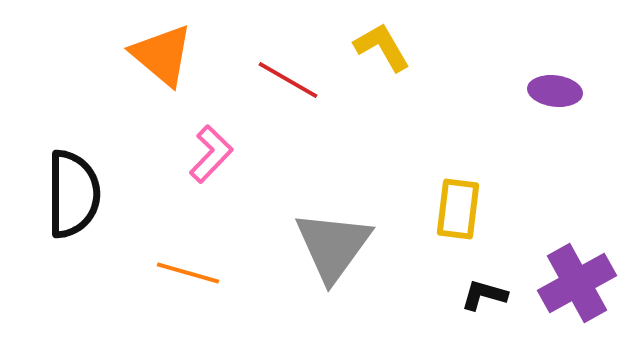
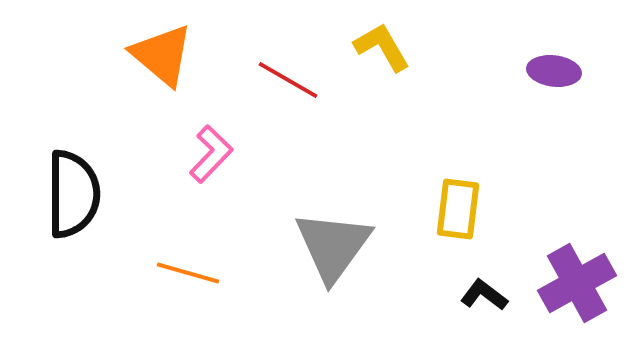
purple ellipse: moved 1 px left, 20 px up
black L-shape: rotated 21 degrees clockwise
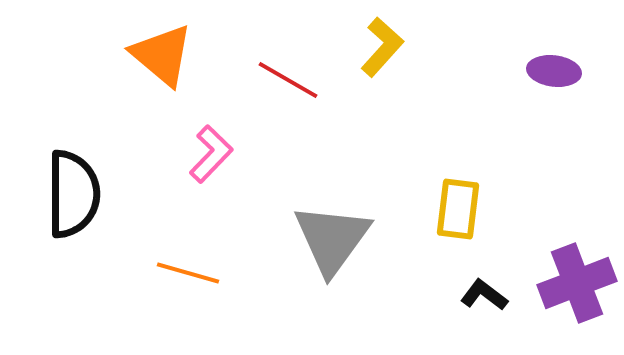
yellow L-shape: rotated 72 degrees clockwise
gray triangle: moved 1 px left, 7 px up
purple cross: rotated 8 degrees clockwise
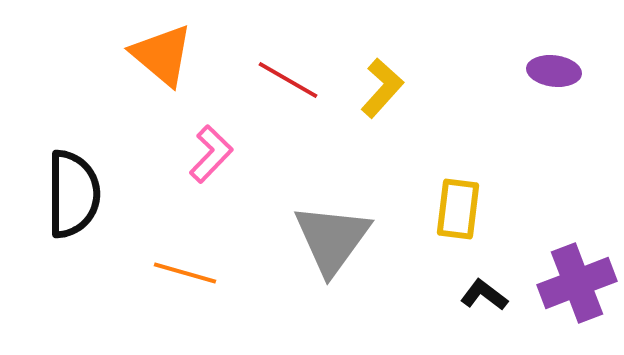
yellow L-shape: moved 41 px down
orange line: moved 3 px left
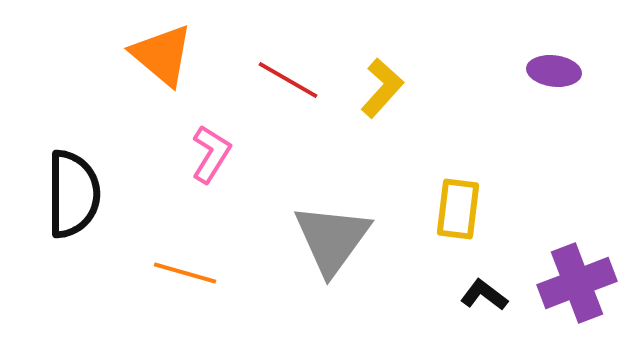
pink L-shape: rotated 12 degrees counterclockwise
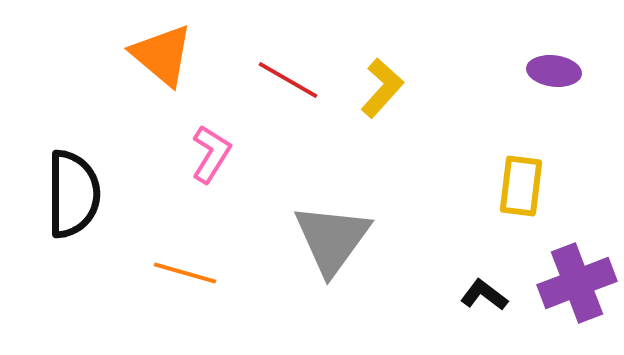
yellow rectangle: moved 63 px right, 23 px up
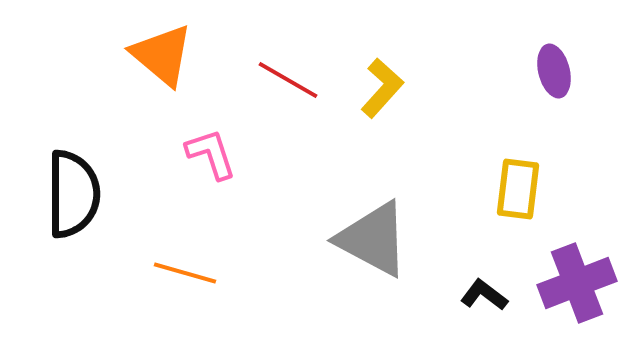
purple ellipse: rotated 69 degrees clockwise
pink L-shape: rotated 50 degrees counterclockwise
yellow rectangle: moved 3 px left, 3 px down
gray triangle: moved 41 px right; rotated 38 degrees counterclockwise
